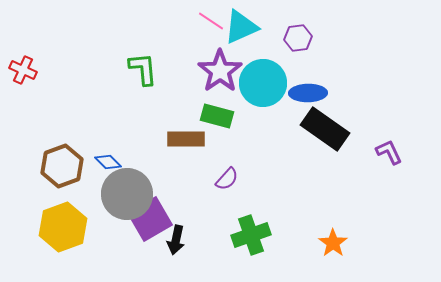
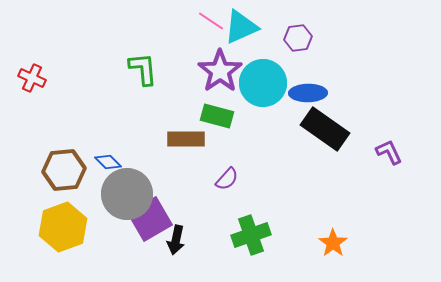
red cross: moved 9 px right, 8 px down
brown hexagon: moved 2 px right, 4 px down; rotated 15 degrees clockwise
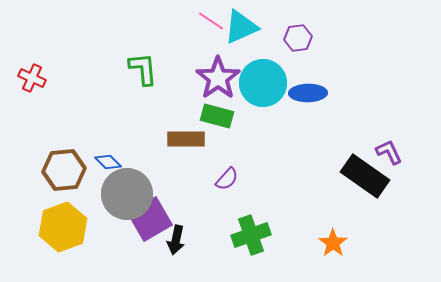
purple star: moved 2 px left, 7 px down
black rectangle: moved 40 px right, 47 px down
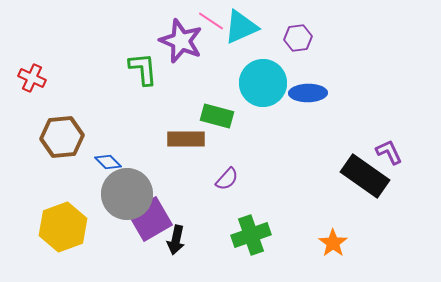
purple star: moved 37 px left, 37 px up; rotated 15 degrees counterclockwise
brown hexagon: moved 2 px left, 33 px up
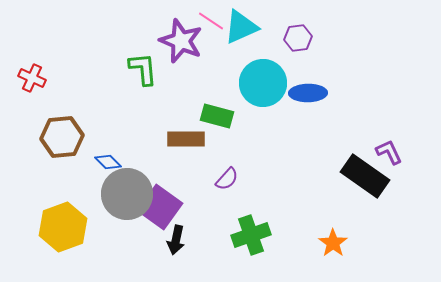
purple square: moved 10 px right, 12 px up; rotated 24 degrees counterclockwise
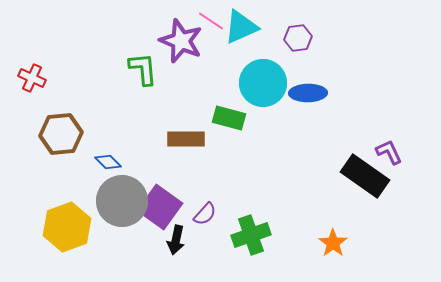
green rectangle: moved 12 px right, 2 px down
brown hexagon: moved 1 px left, 3 px up
purple semicircle: moved 22 px left, 35 px down
gray circle: moved 5 px left, 7 px down
yellow hexagon: moved 4 px right
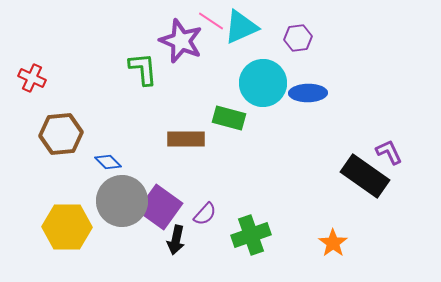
yellow hexagon: rotated 21 degrees clockwise
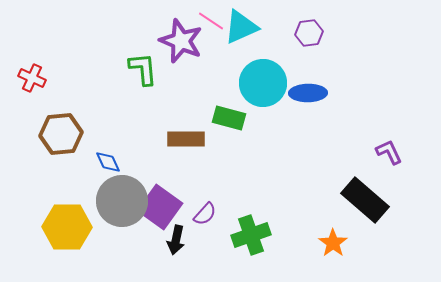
purple hexagon: moved 11 px right, 5 px up
blue diamond: rotated 20 degrees clockwise
black rectangle: moved 24 px down; rotated 6 degrees clockwise
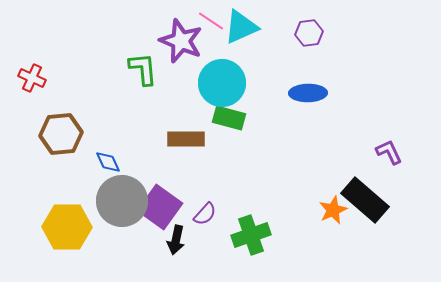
cyan circle: moved 41 px left
orange star: moved 33 px up; rotated 12 degrees clockwise
